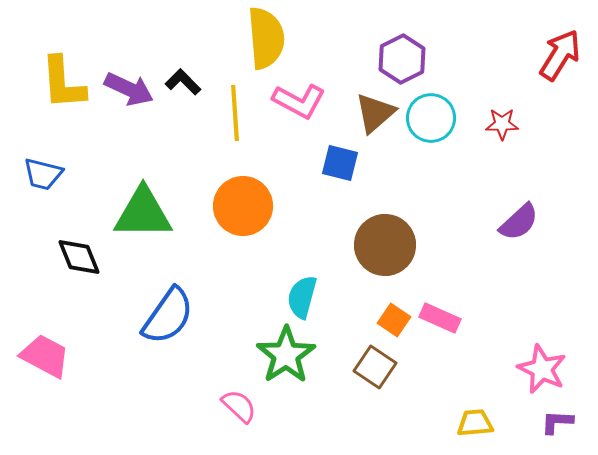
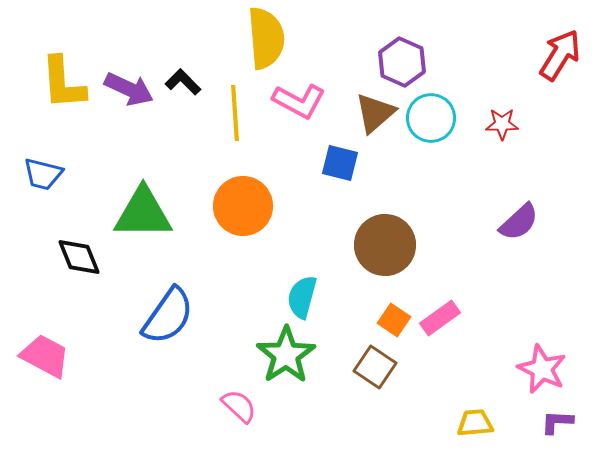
purple hexagon: moved 3 px down; rotated 9 degrees counterclockwise
pink rectangle: rotated 60 degrees counterclockwise
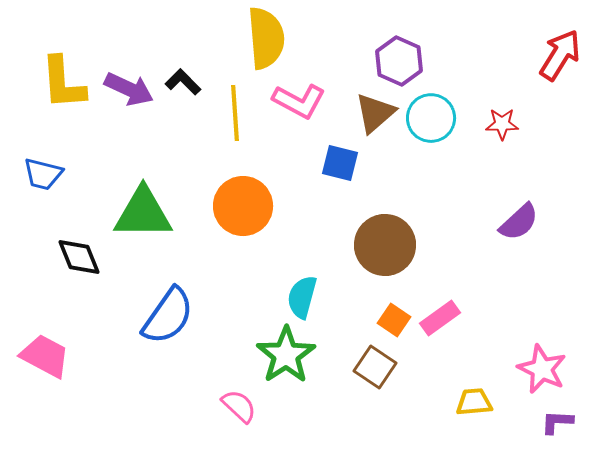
purple hexagon: moved 3 px left, 1 px up
yellow trapezoid: moved 1 px left, 21 px up
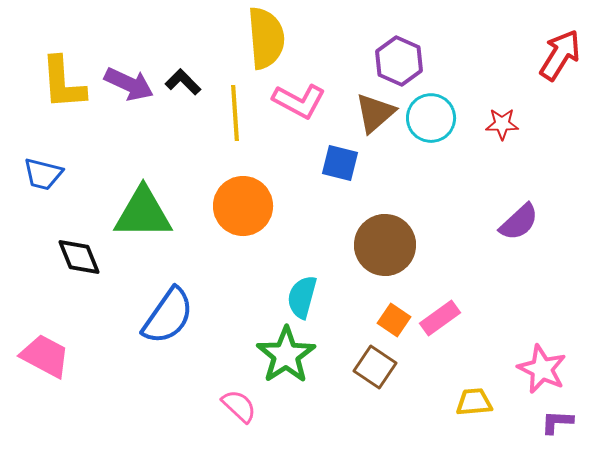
purple arrow: moved 5 px up
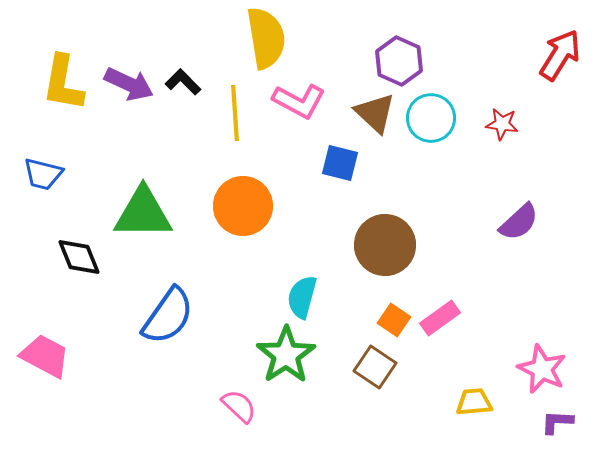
yellow semicircle: rotated 4 degrees counterclockwise
yellow L-shape: rotated 14 degrees clockwise
brown triangle: rotated 36 degrees counterclockwise
red star: rotated 8 degrees clockwise
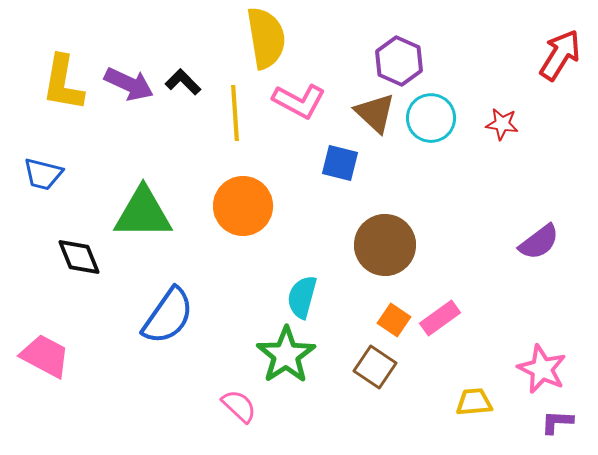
purple semicircle: moved 20 px right, 20 px down; rotated 6 degrees clockwise
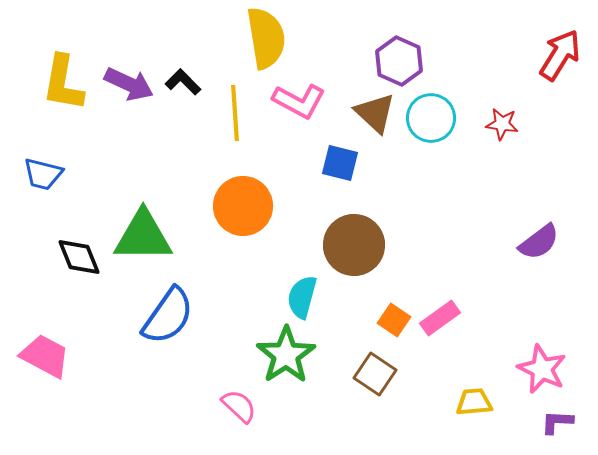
green triangle: moved 23 px down
brown circle: moved 31 px left
brown square: moved 7 px down
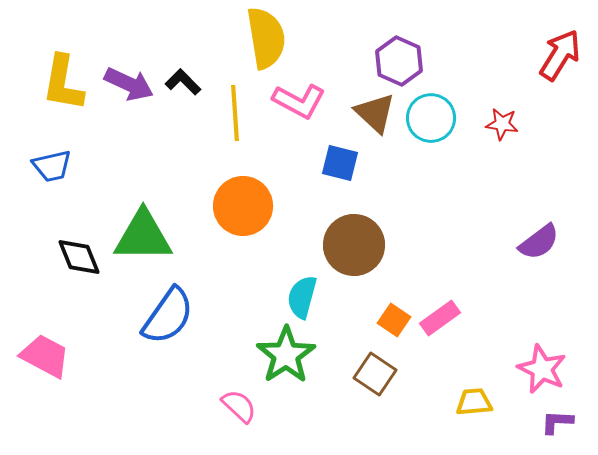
blue trapezoid: moved 9 px right, 8 px up; rotated 27 degrees counterclockwise
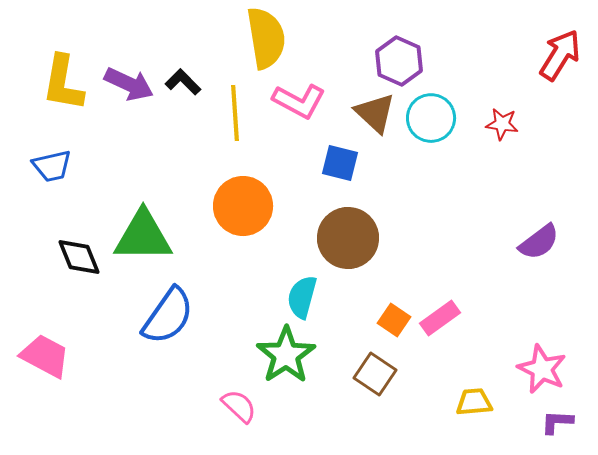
brown circle: moved 6 px left, 7 px up
